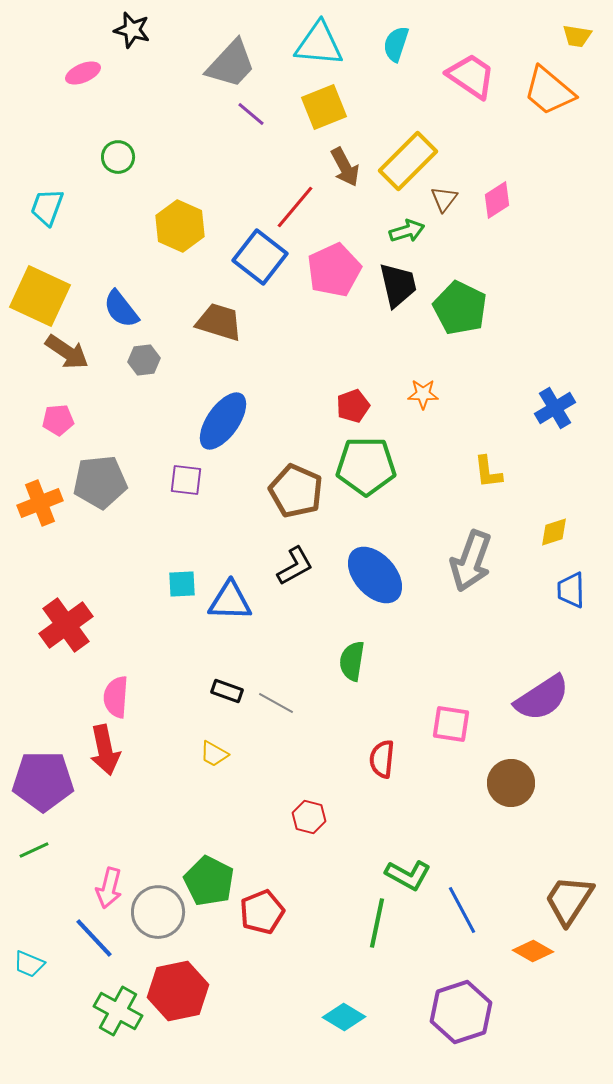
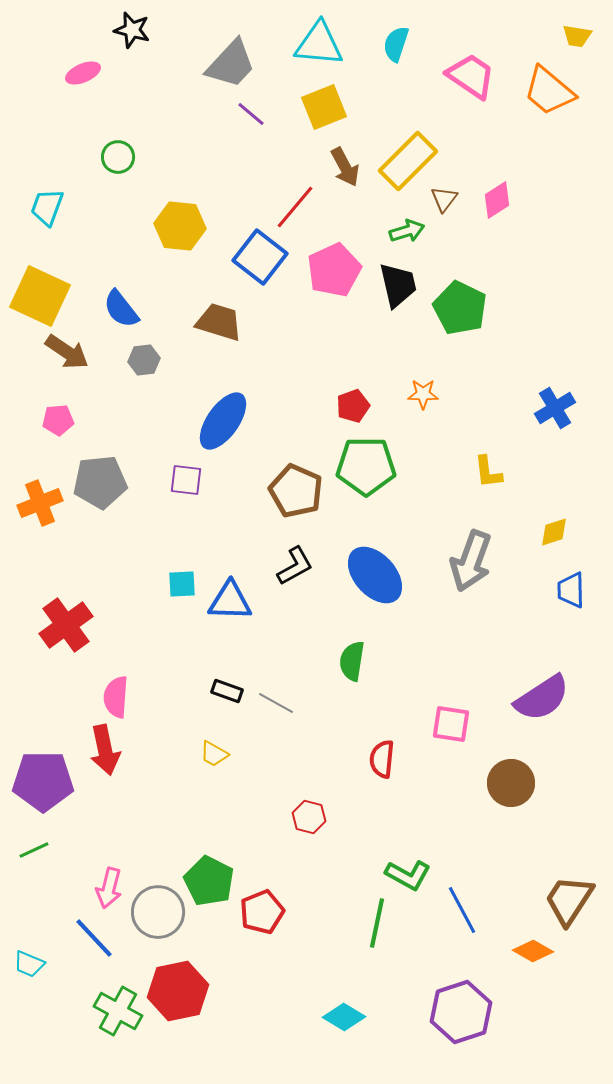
yellow hexagon at (180, 226): rotated 18 degrees counterclockwise
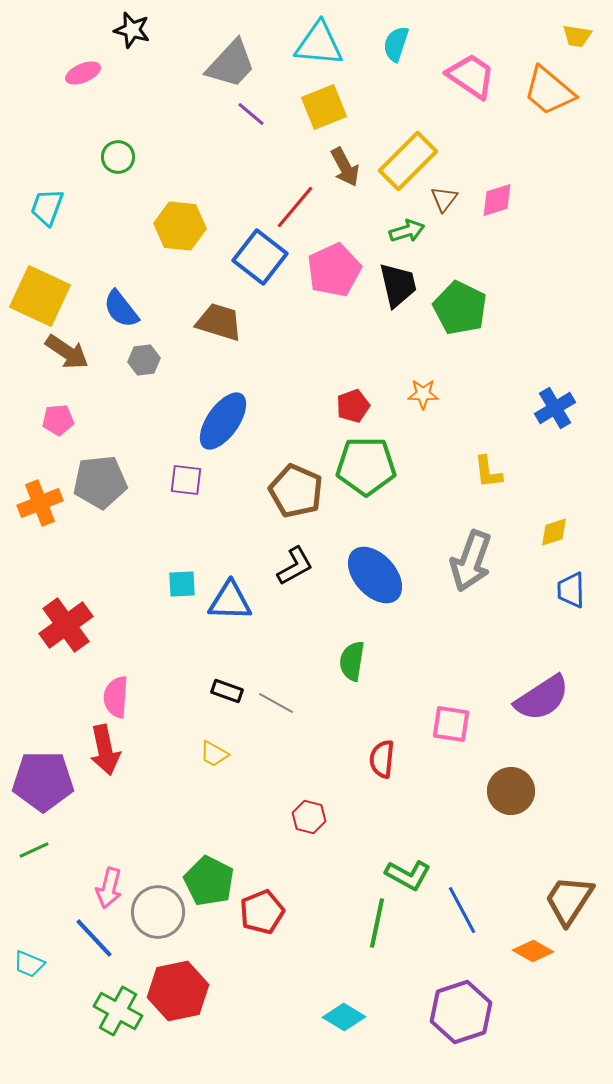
pink diamond at (497, 200): rotated 15 degrees clockwise
brown circle at (511, 783): moved 8 px down
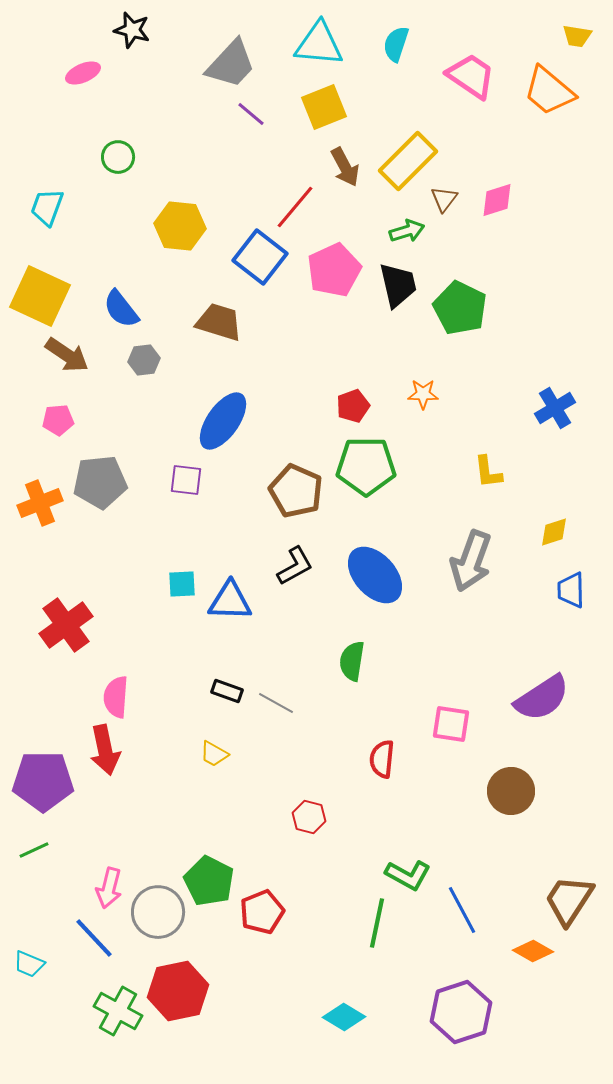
brown arrow at (67, 352): moved 3 px down
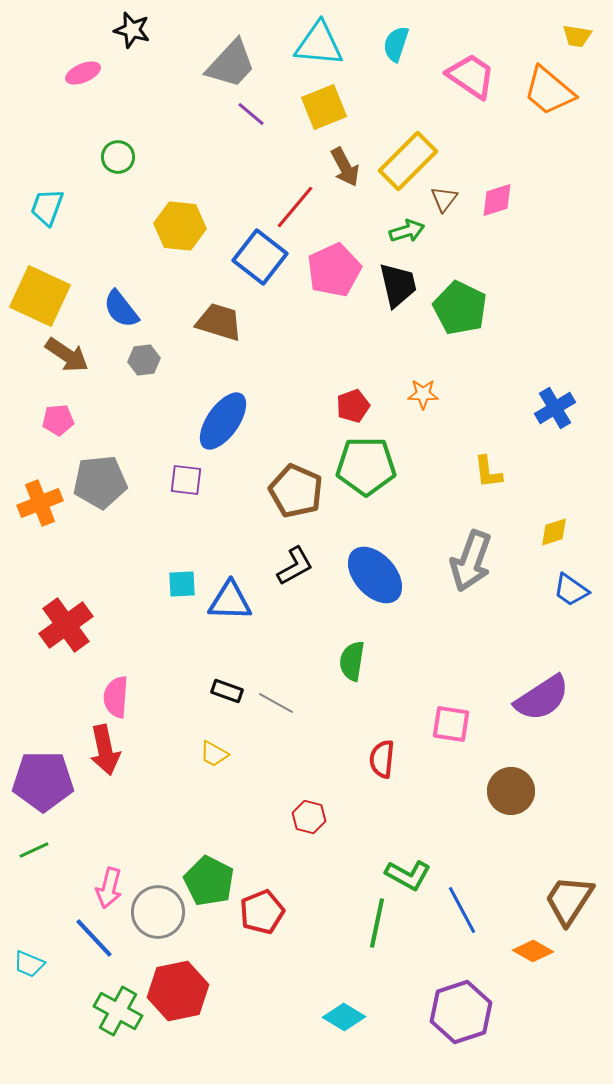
blue trapezoid at (571, 590): rotated 54 degrees counterclockwise
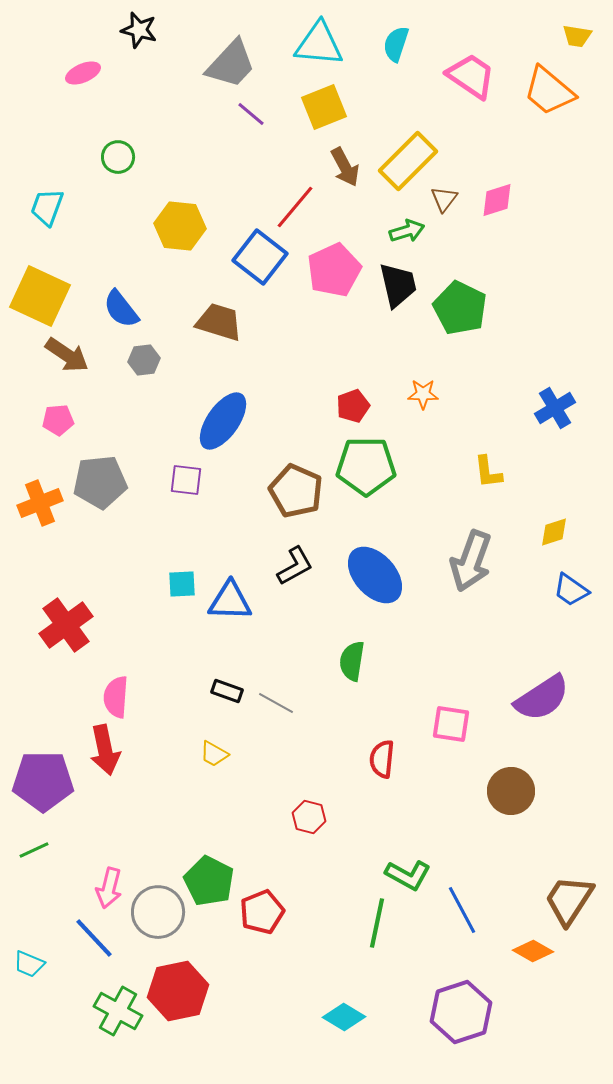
black star at (132, 30): moved 7 px right
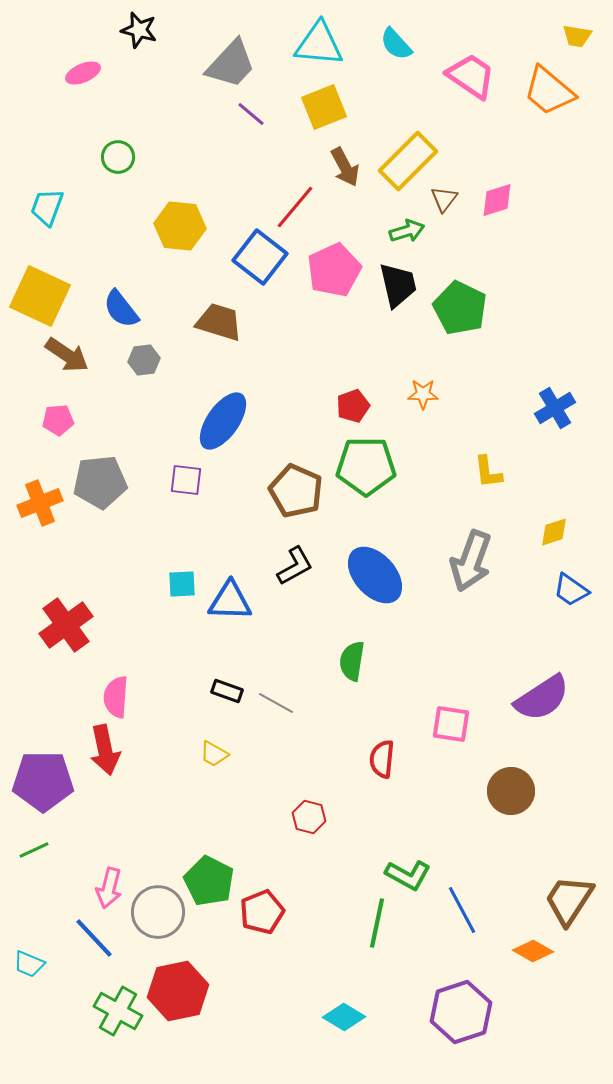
cyan semicircle at (396, 44): rotated 60 degrees counterclockwise
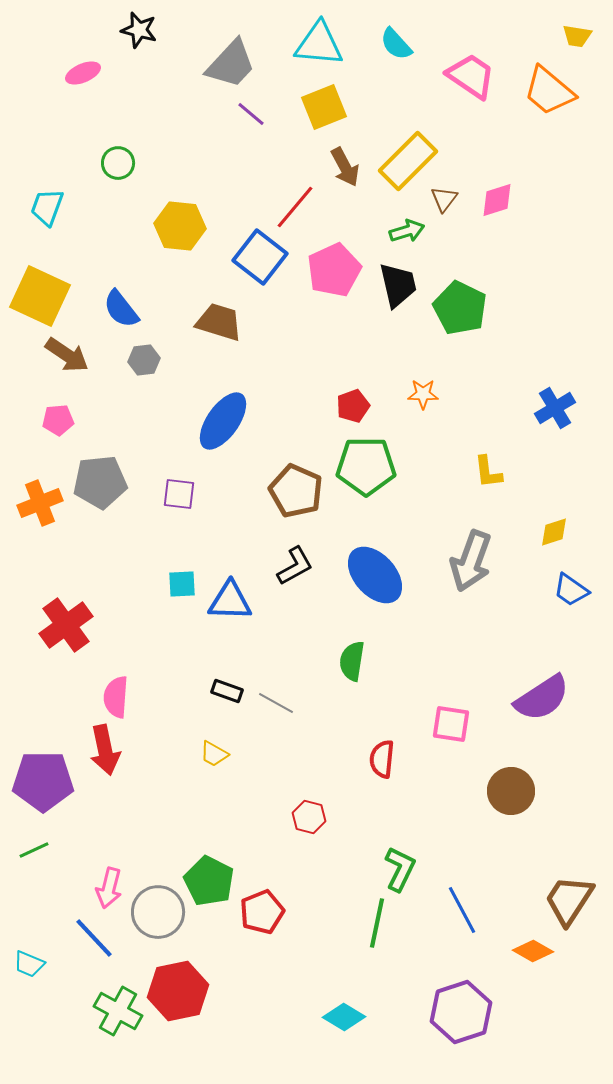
green circle at (118, 157): moved 6 px down
purple square at (186, 480): moved 7 px left, 14 px down
green L-shape at (408, 875): moved 8 px left, 6 px up; rotated 93 degrees counterclockwise
